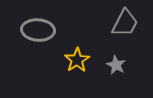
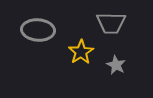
gray trapezoid: moved 14 px left; rotated 64 degrees clockwise
yellow star: moved 4 px right, 8 px up
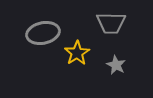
gray ellipse: moved 5 px right, 3 px down; rotated 16 degrees counterclockwise
yellow star: moved 4 px left, 1 px down
